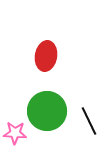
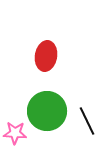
black line: moved 2 px left
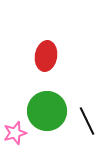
pink star: rotated 20 degrees counterclockwise
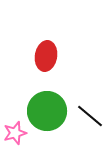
black line: moved 3 px right, 5 px up; rotated 24 degrees counterclockwise
